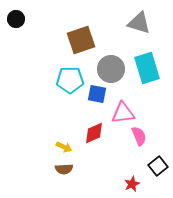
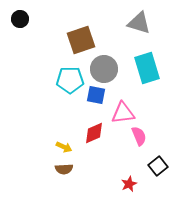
black circle: moved 4 px right
gray circle: moved 7 px left
blue square: moved 1 px left, 1 px down
red star: moved 3 px left
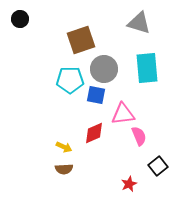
cyan rectangle: rotated 12 degrees clockwise
pink triangle: moved 1 px down
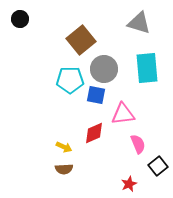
brown square: rotated 20 degrees counterclockwise
pink semicircle: moved 1 px left, 8 px down
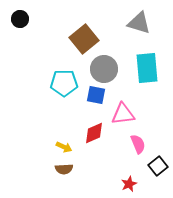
brown square: moved 3 px right, 1 px up
cyan pentagon: moved 6 px left, 3 px down
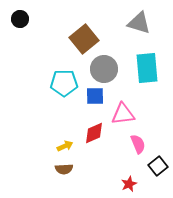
blue square: moved 1 px left, 1 px down; rotated 12 degrees counterclockwise
yellow arrow: moved 1 px right, 1 px up; rotated 49 degrees counterclockwise
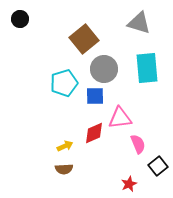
cyan pentagon: rotated 16 degrees counterclockwise
pink triangle: moved 3 px left, 4 px down
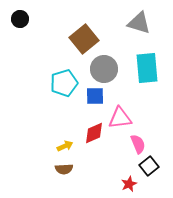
black square: moved 9 px left
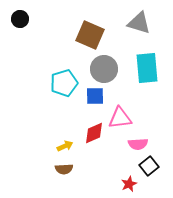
brown square: moved 6 px right, 4 px up; rotated 28 degrees counterclockwise
pink semicircle: rotated 108 degrees clockwise
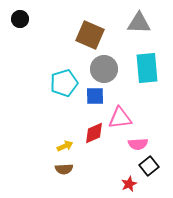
gray triangle: rotated 15 degrees counterclockwise
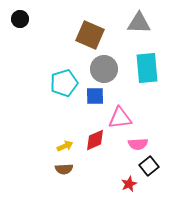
red diamond: moved 1 px right, 7 px down
